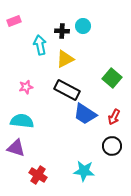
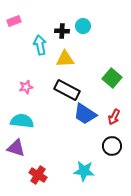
yellow triangle: rotated 24 degrees clockwise
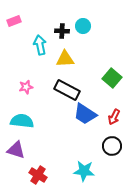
purple triangle: moved 2 px down
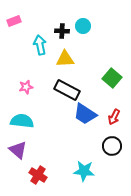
purple triangle: moved 2 px right; rotated 24 degrees clockwise
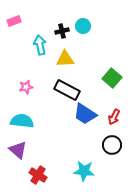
black cross: rotated 16 degrees counterclockwise
black circle: moved 1 px up
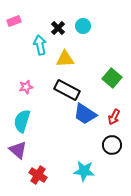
black cross: moved 4 px left, 3 px up; rotated 32 degrees counterclockwise
cyan semicircle: rotated 80 degrees counterclockwise
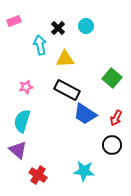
cyan circle: moved 3 px right
red arrow: moved 2 px right, 1 px down
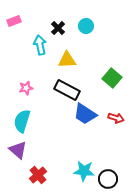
yellow triangle: moved 2 px right, 1 px down
pink star: moved 1 px down
red arrow: rotated 98 degrees counterclockwise
black circle: moved 4 px left, 34 px down
red cross: rotated 18 degrees clockwise
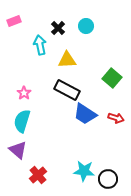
pink star: moved 2 px left, 5 px down; rotated 24 degrees counterclockwise
